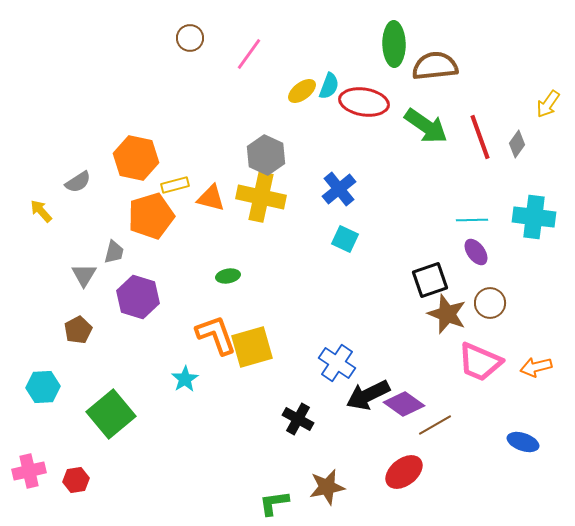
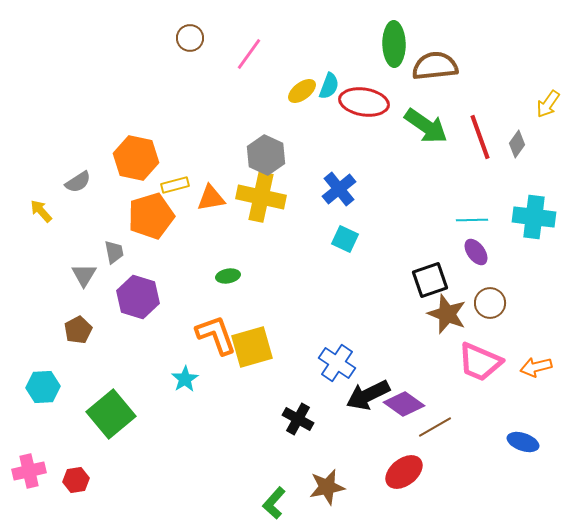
orange triangle at (211, 198): rotated 24 degrees counterclockwise
gray trapezoid at (114, 252): rotated 25 degrees counterclockwise
brown line at (435, 425): moved 2 px down
green L-shape at (274, 503): rotated 40 degrees counterclockwise
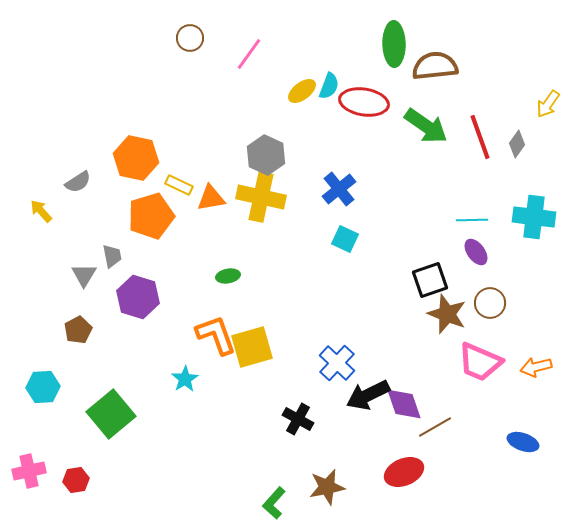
yellow rectangle at (175, 185): moved 4 px right; rotated 40 degrees clockwise
gray trapezoid at (114, 252): moved 2 px left, 4 px down
blue cross at (337, 363): rotated 9 degrees clockwise
purple diamond at (404, 404): rotated 36 degrees clockwise
red ellipse at (404, 472): rotated 15 degrees clockwise
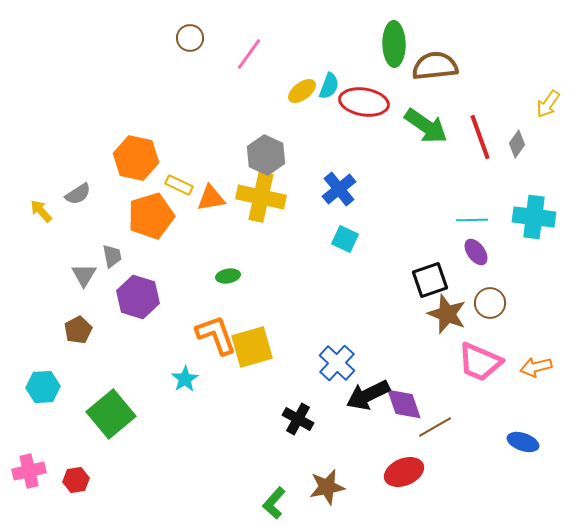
gray semicircle at (78, 182): moved 12 px down
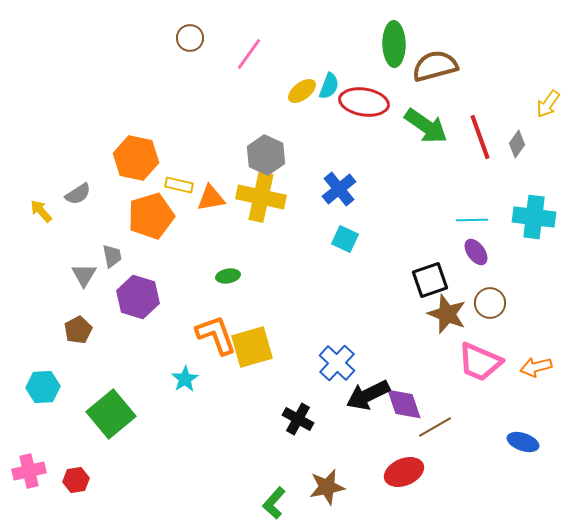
brown semicircle at (435, 66): rotated 9 degrees counterclockwise
yellow rectangle at (179, 185): rotated 12 degrees counterclockwise
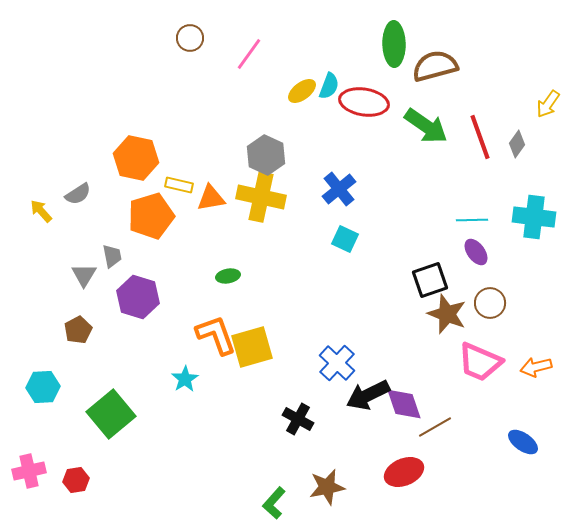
blue ellipse at (523, 442): rotated 16 degrees clockwise
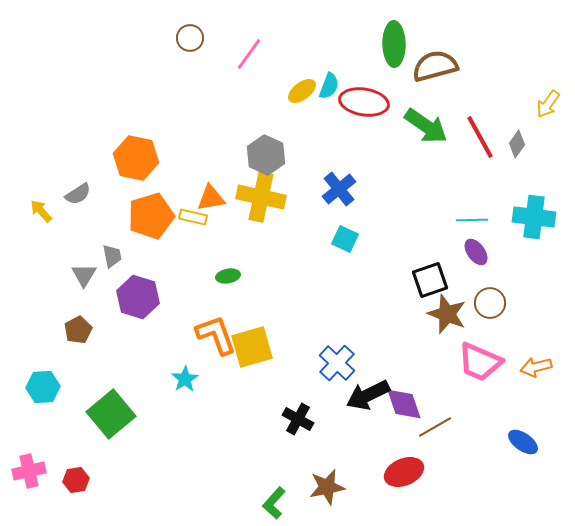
red line at (480, 137): rotated 9 degrees counterclockwise
yellow rectangle at (179, 185): moved 14 px right, 32 px down
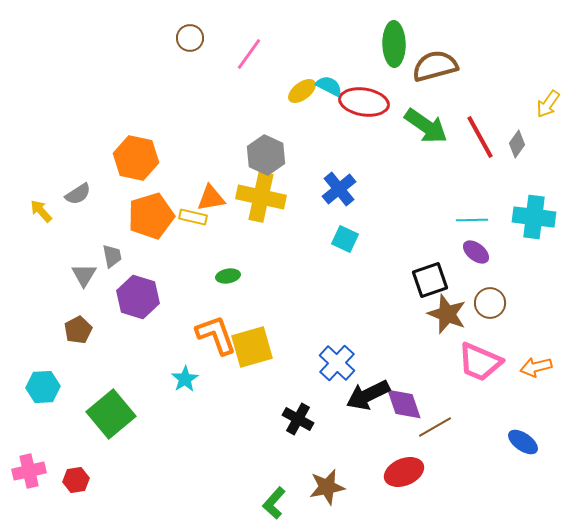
cyan semicircle at (329, 86): rotated 84 degrees counterclockwise
purple ellipse at (476, 252): rotated 16 degrees counterclockwise
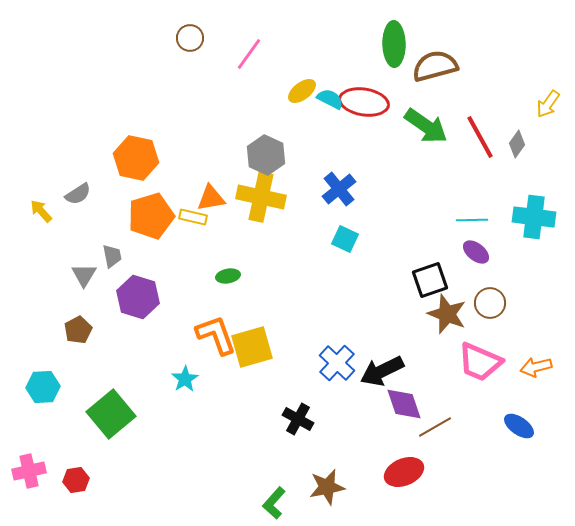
cyan semicircle at (329, 86): moved 1 px right, 13 px down
black arrow at (368, 395): moved 14 px right, 24 px up
blue ellipse at (523, 442): moved 4 px left, 16 px up
